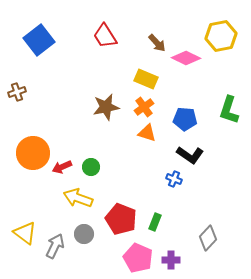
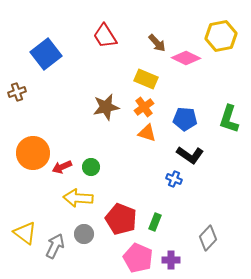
blue square: moved 7 px right, 14 px down
green L-shape: moved 9 px down
yellow arrow: rotated 16 degrees counterclockwise
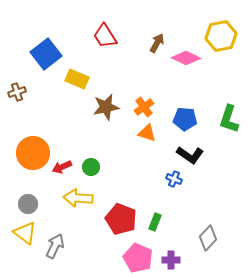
brown arrow: rotated 108 degrees counterclockwise
yellow rectangle: moved 69 px left
gray circle: moved 56 px left, 30 px up
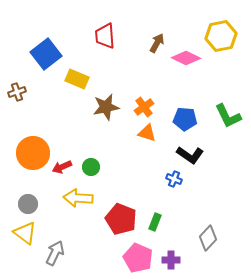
red trapezoid: rotated 28 degrees clockwise
green L-shape: moved 1 px left, 3 px up; rotated 44 degrees counterclockwise
gray arrow: moved 7 px down
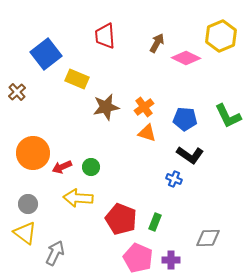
yellow hexagon: rotated 12 degrees counterclockwise
brown cross: rotated 24 degrees counterclockwise
gray diamond: rotated 45 degrees clockwise
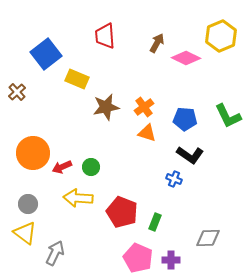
red pentagon: moved 1 px right, 7 px up
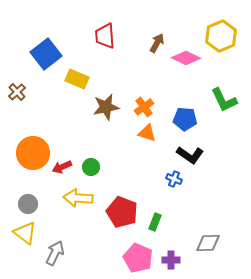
green L-shape: moved 4 px left, 16 px up
gray diamond: moved 5 px down
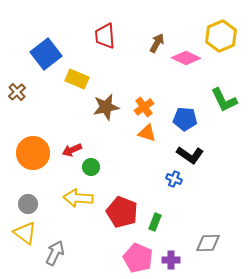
red arrow: moved 10 px right, 17 px up
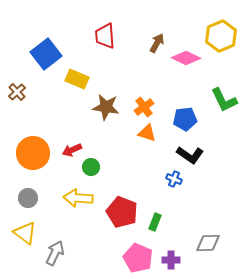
brown star: rotated 20 degrees clockwise
blue pentagon: rotated 10 degrees counterclockwise
gray circle: moved 6 px up
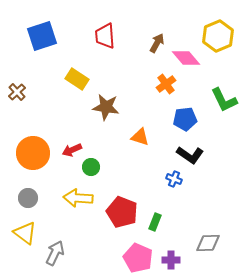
yellow hexagon: moved 3 px left
blue square: moved 4 px left, 18 px up; rotated 20 degrees clockwise
pink diamond: rotated 24 degrees clockwise
yellow rectangle: rotated 10 degrees clockwise
orange cross: moved 22 px right, 23 px up
orange triangle: moved 7 px left, 4 px down
